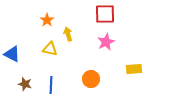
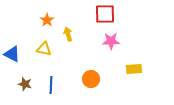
pink star: moved 5 px right, 1 px up; rotated 24 degrees clockwise
yellow triangle: moved 6 px left
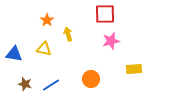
pink star: rotated 12 degrees counterclockwise
blue triangle: moved 2 px right; rotated 18 degrees counterclockwise
blue line: rotated 54 degrees clockwise
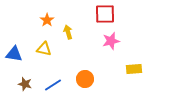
yellow arrow: moved 2 px up
orange circle: moved 6 px left
blue line: moved 2 px right
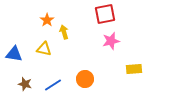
red square: rotated 10 degrees counterclockwise
yellow arrow: moved 4 px left
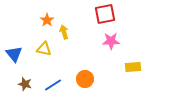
pink star: rotated 12 degrees clockwise
blue triangle: rotated 42 degrees clockwise
yellow rectangle: moved 1 px left, 2 px up
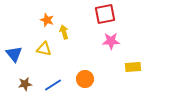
orange star: rotated 16 degrees counterclockwise
brown star: rotated 24 degrees counterclockwise
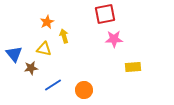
orange star: moved 2 px down; rotated 24 degrees clockwise
yellow arrow: moved 4 px down
pink star: moved 3 px right, 2 px up
orange circle: moved 1 px left, 11 px down
brown star: moved 6 px right, 16 px up
